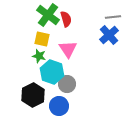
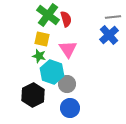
blue circle: moved 11 px right, 2 px down
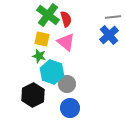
pink triangle: moved 2 px left, 7 px up; rotated 18 degrees counterclockwise
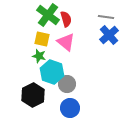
gray line: moved 7 px left; rotated 14 degrees clockwise
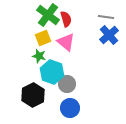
yellow square: moved 1 px right, 1 px up; rotated 35 degrees counterclockwise
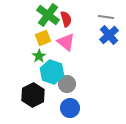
green star: rotated 24 degrees clockwise
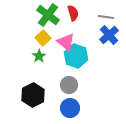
red semicircle: moved 7 px right, 6 px up
yellow square: rotated 21 degrees counterclockwise
cyan hexagon: moved 24 px right, 16 px up
gray circle: moved 2 px right, 1 px down
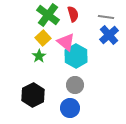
red semicircle: moved 1 px down
cyan hexagon: rotated 10 degrees clockwise
gray circle: moved 6 px right
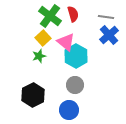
green cross: moved 2 px right, 1 px down
green star: rotated 16 degrees clockwise
blue circle: moved 1 px left, 2 px down
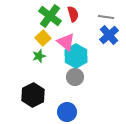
gray circle: moved 8 px up
blue circle: moved 2 px left, 2 px down
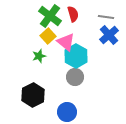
yellow square: moved 5 px right, 2 px up
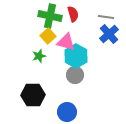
green cross: rotated 25 degrees counterclockwise
blue cross: moved 1 px up
pink triangle: rotated 24 degrees counterclockwise
gray circle: moved 2 px up
black hexagon: rotated 25 degrees clockwise
